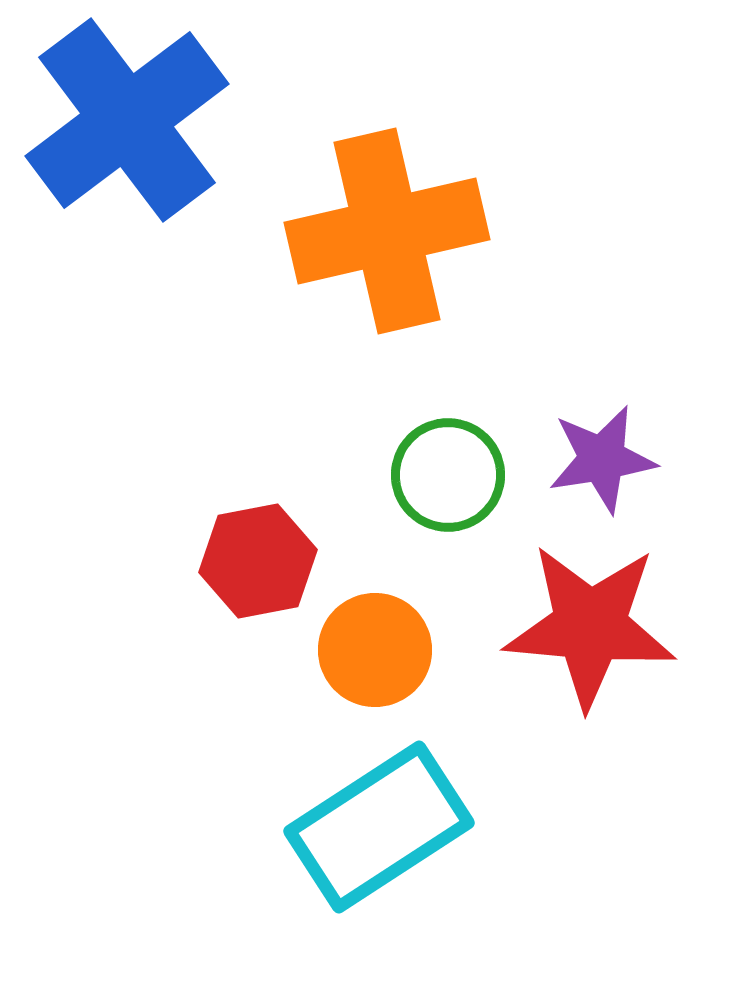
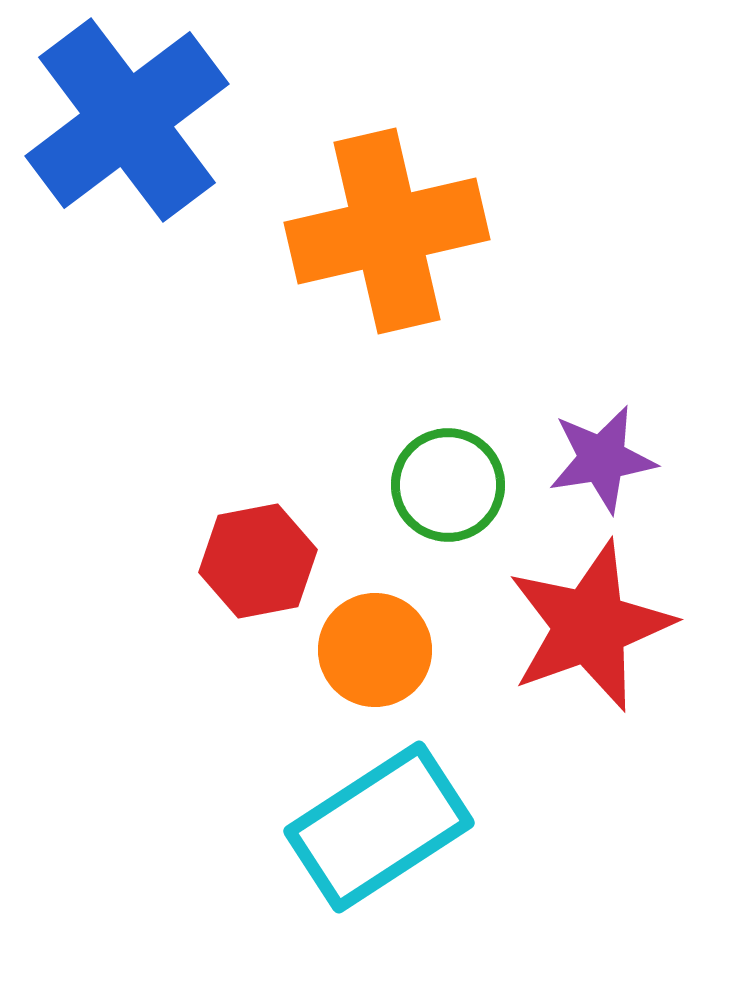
green circle: moved 10 px down
red star: rotated 25 degrees counterclockwise
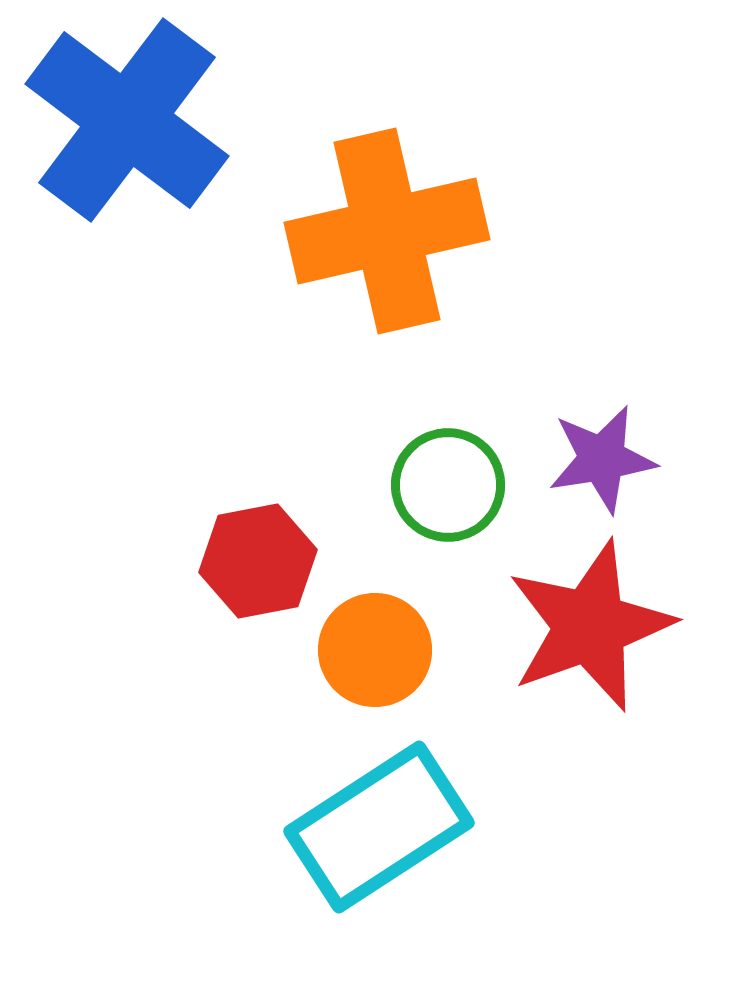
blue cross: rotated 16 degrees counterclockwise
